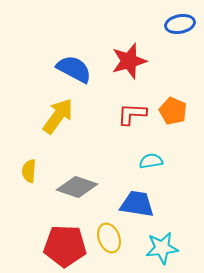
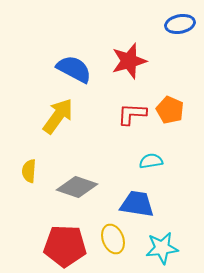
orange pentagon: moved 3 px left, 1 px up
yellow ellipse: moved 4 px right, 1 px down
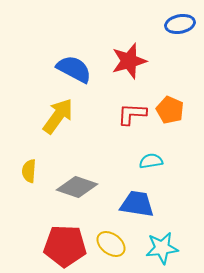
yellow ellipse: moved 2 px left, 5 px down; rotated 32 degrees counterclockwise
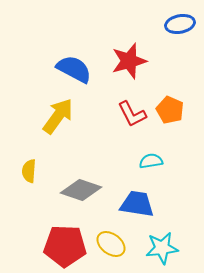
red L-shape: rotated 120 degrees counterclockwise
gray diamond: moved 4 px right, 3 px down
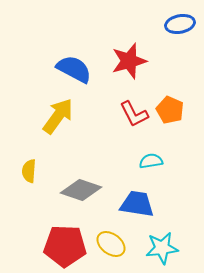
red L-shape: moved 2 px right
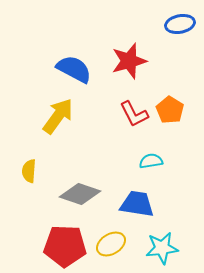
orange pentagon: rotated 8 degrees clockwise
gray diamond: moved 1 px left, 4 px down
yellow ellipse: rotated 68 degrees counterclockwise
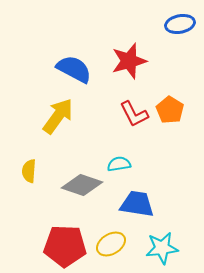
cyan semicircle: moved 32 px left, 3 px down
gray diamond: moved 2 px right, 9 px up
